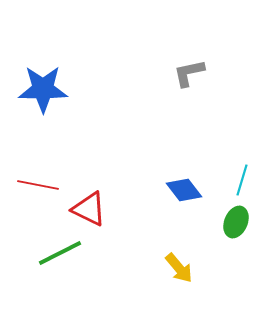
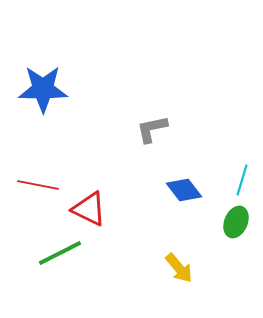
gray L-shape: moved 37 px left, 56 px down
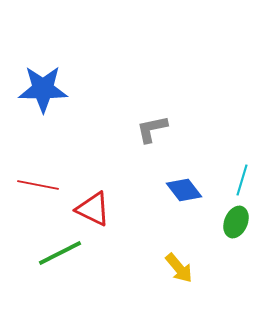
red triangle: moved 4 px right
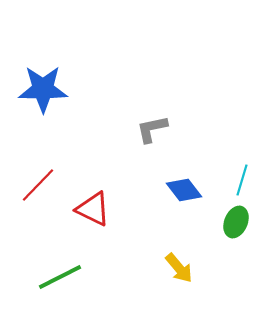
red line: rotated 57 degrees counterclockwise
green line: moved 24 px down
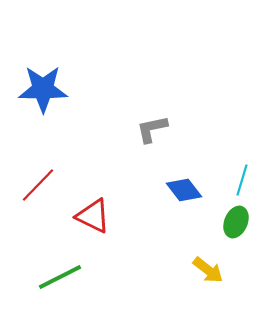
red triangle: moved 7 px down
yellow arrow: moved 29 px right, 2 px down; rotated 12 degrees counterclockwise
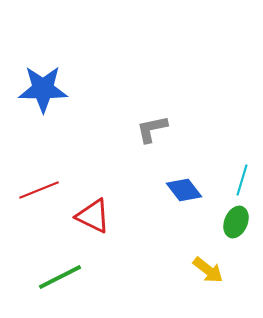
red line: moved 1 px right, 5 px down; rotated 24 degrees clockwise
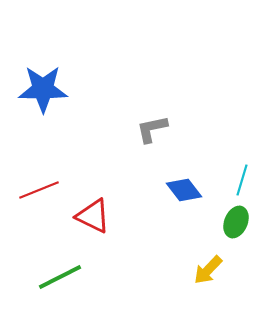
yellow arrow: rotated 96 degrees clockwise
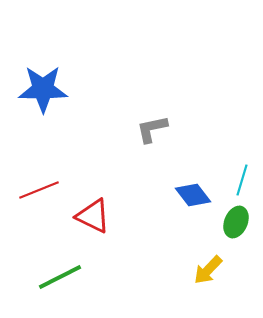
blue diamond: moved 9 px right, 5 px down
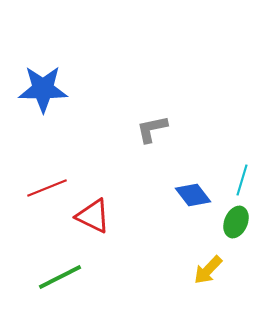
red line: moved 8 px right, 2 px up
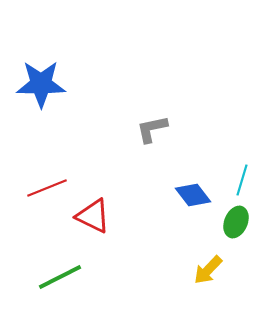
blue star: moved 2 px left, 5 px up
